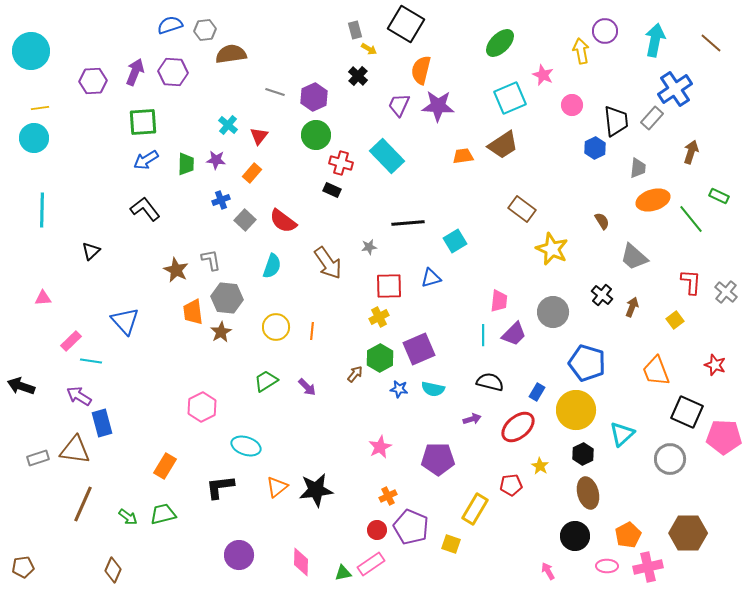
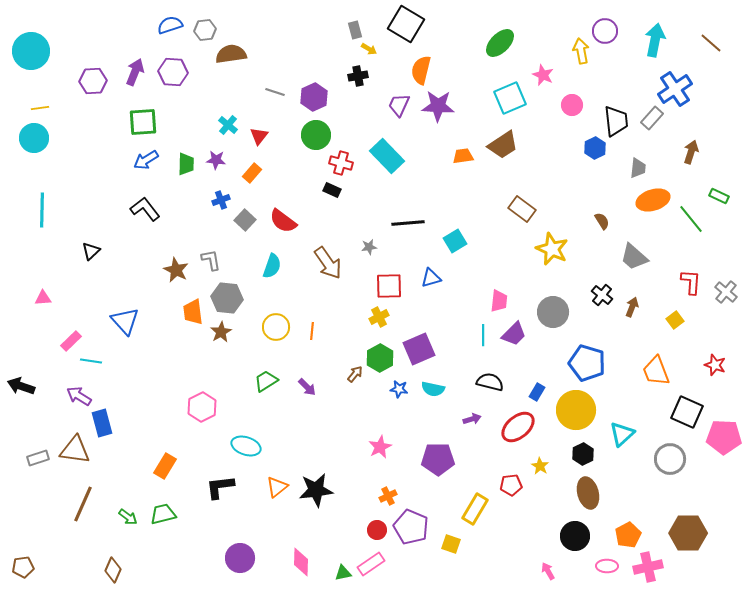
black cross at (358, 76): rotated 36 degrees clockwise
purple circle at (239, 555): moved 1 px right, 3 px down
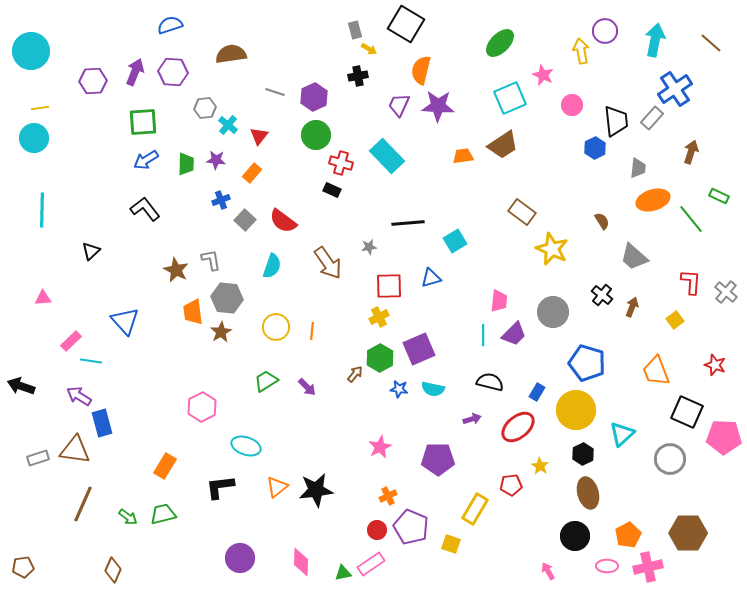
gray hexagon at (205, 30): moved 78 px down
brown rectangle at (522, 209): moved 3 px down
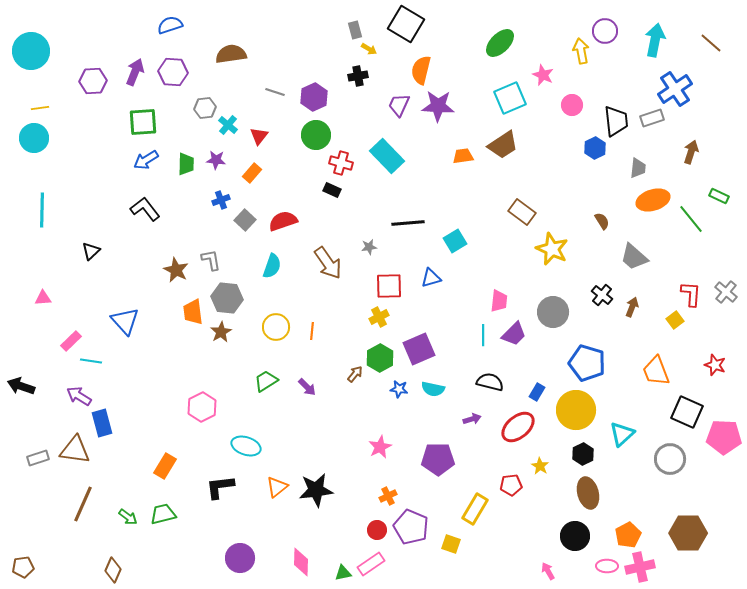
gray rectangle at (652, 118): rotated 30 degrees clockwise
red semicircle at (283, 221): rotated 124 degrees clockwise
red L-shape at (691, 282): moved 12 px down
pink cross at (648, 567): moved 8 px left
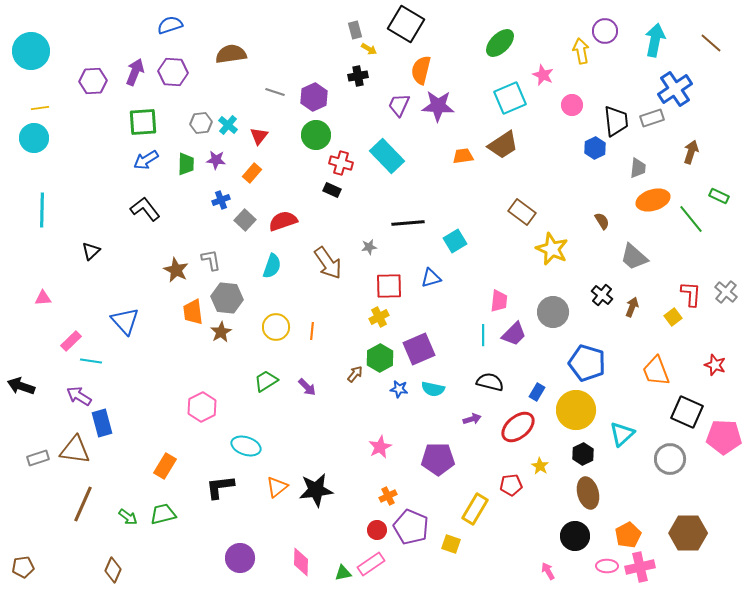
gray hexagon at (205, 108): moved 4 px left, 15 px down
yellow square at (675, 320): moved 2 px left, 3 px up
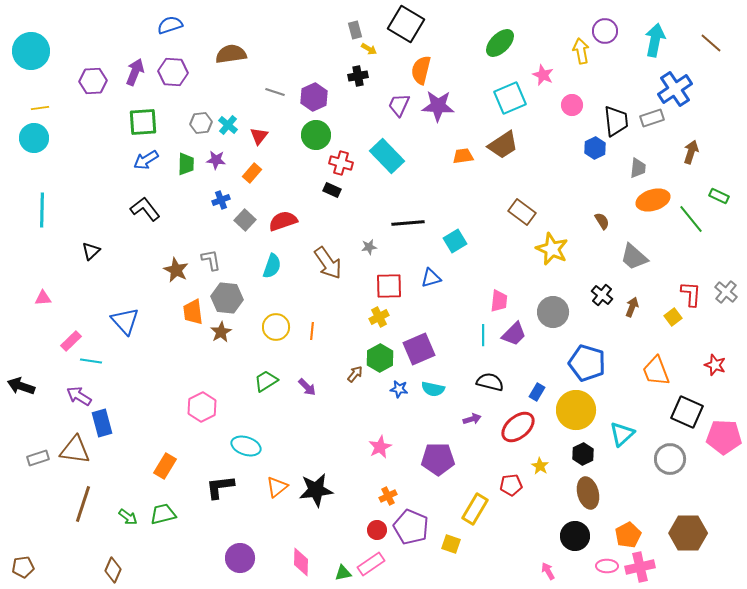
brown line at (83, 504): rotated 6 degrees counterclockwise
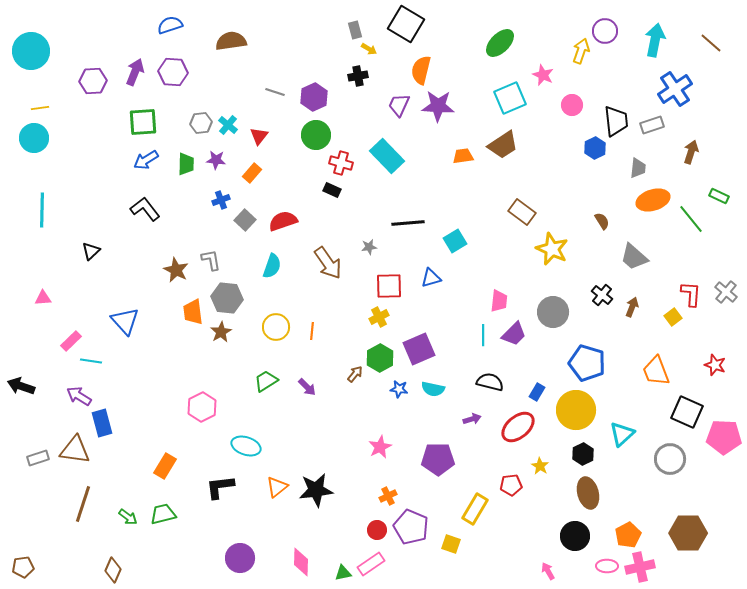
yellow arrow at (581, 51): rotated 30 degrees clockwise
brown semicircle at (231, 54): moved 13 px up
gray rectangle at (652, 118): moved 7 px down
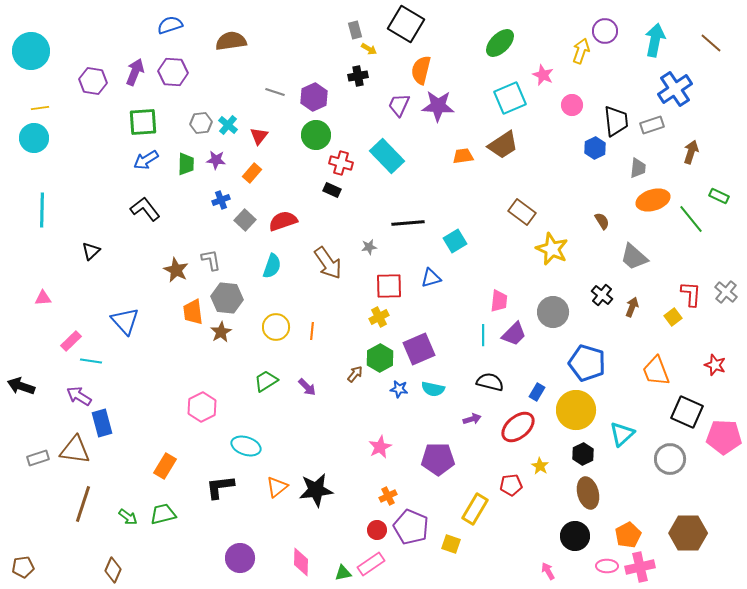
purple hexagon at (93, 81): rotated 12 degrees clockwise
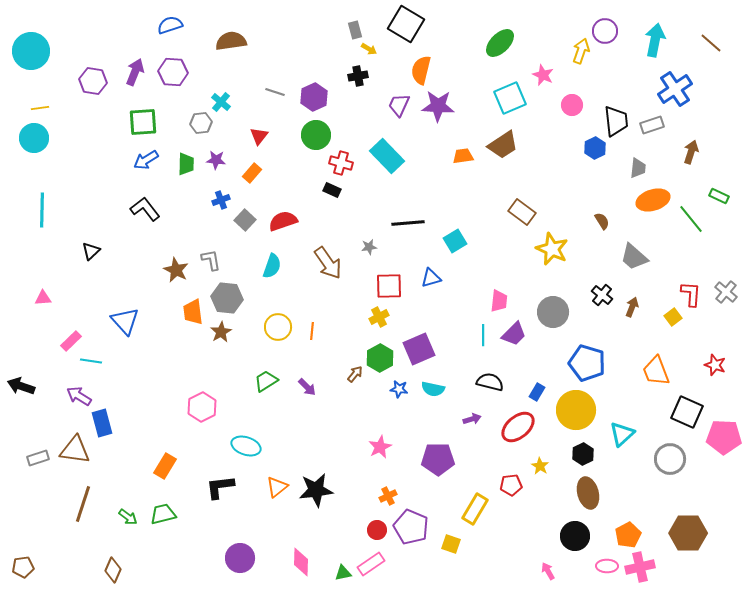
cyan cross at (228, 125): moved 7 px left, 23 px up
yellow circle at (276, 327): moved 2 px right
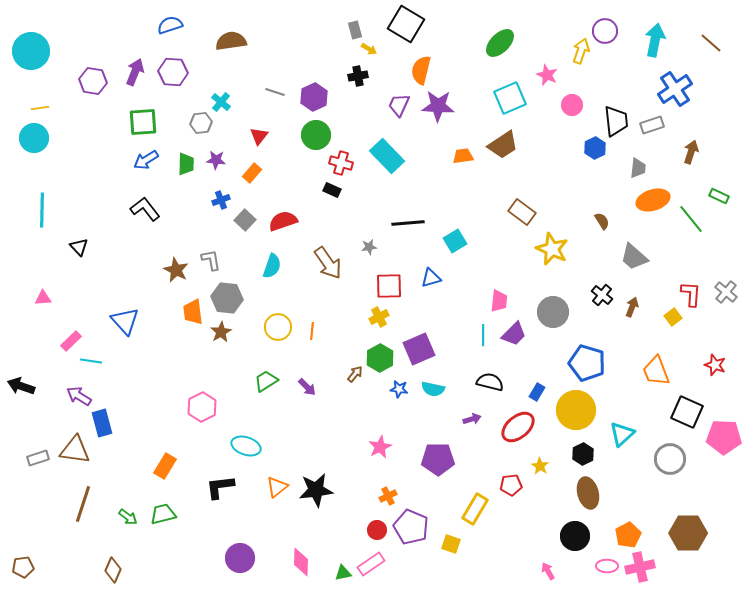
pink star at (543, 75): moved 4 px right
black triangle at (91, 251): moved 12 px left, 4 px up; rotated 30 degrees counterclockwise
